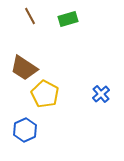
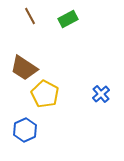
green rectangle: rotated 12 degrees counterclockwise
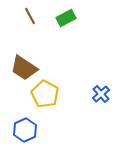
green rectangle: moved 2 px left, 1 px up
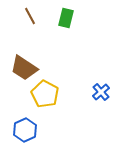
green rectangle: rotated 48 degrees counterclockwise
blue cross: moved 2 px up
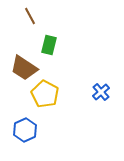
green rectangle: moved 17 px left, 27 px down
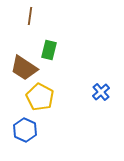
brown line: rotated 36 degrees clockwise
green rectangle: moved 5 px down
yellow pentagon: moved 5 px left, 3 px down
blue hexagon: rotated 10 degrees counterclockwise
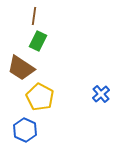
brown line: moved 4 px right
green rectangle: moved 11 px left, 9 px up; rotated 12 degrees clockwise
brown trapezoid: moved 3 px left
blue cross: moved 2 px down
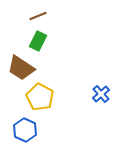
brown line: moved 4 px right; rotated 60 degrees clockwise
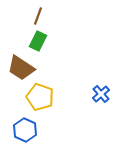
brown line: rotated 48 degrees counterclockwise
yellow pentagon: rotated 8 degrees counterclockwise
